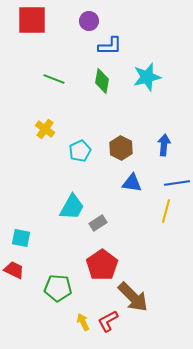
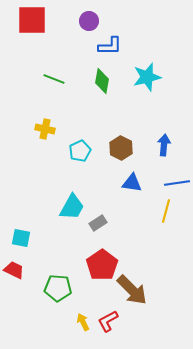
yellow cross: rotated 24 degrees counterclockwise
brown arrow: moved 1 px left, 7 px up
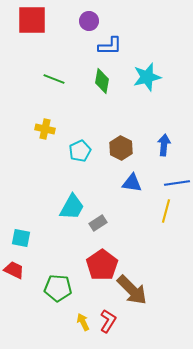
red L-shape: rotated 150 degrees clockwise
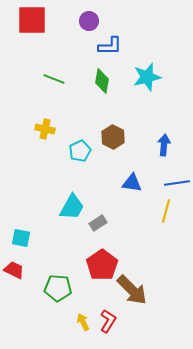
brown hexagon: moved 8 px left, 11 px up
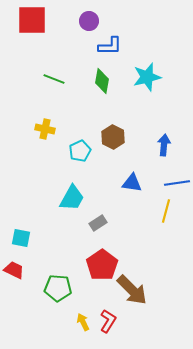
cyan trapezoid: moved 9 px up
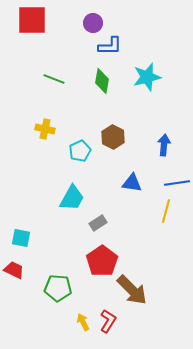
purple circle: moved 4 px right, 2 px down
red pentagon: moved 4 px up
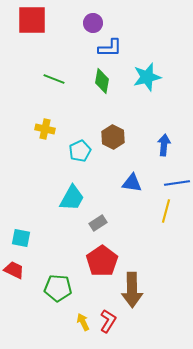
blue L-shape: moved 2 px down
brown arrow: rotated 44 degrees clockwise
